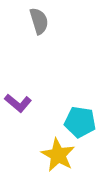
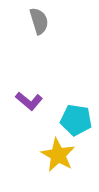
purple L-shape: moved 11 px right, 2 px up
cyan pentagon: moved 4 px left, 2 px up
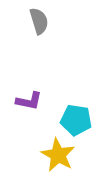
purple L-shape: rotated 28 degrees counterclockwise
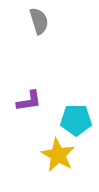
purple L-shape: rotated 20 degrees counterclockwise
cyan pentagon: rotated 8 degrees counterclockwise
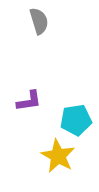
cyan pentagon: rotated 8 degrees counterclockwise
yellow star: moved 1 px down
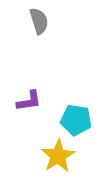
cyan pentagon: rotated 16 degrees clockwise
yellow star: rotated 12 degrees clockwise
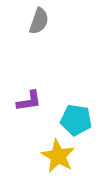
gray semicircle: rotated 36 degrees clockwise
yellow star: rotated 12 degrees counterclockwise
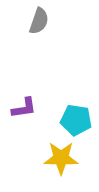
purple L-shape: moved 5 px left, 7 px down
yellow star: moved 3 px right, 2 px down; rotated 28 degrees counterclockwise
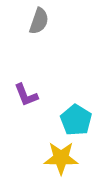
purple L-shape: moved 2 px right, 13 px up; rotated 76 degrees clockwise
cyan pentagon: rotated 24 degrees clockwise
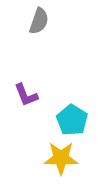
cyan pentagon: moved 4 px left
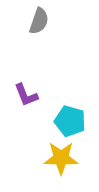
cyan pentagon: moved 2 px left, 1 px down; rotated 16 degrees counterclockwise
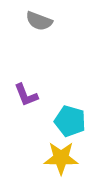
gray semicircle: rotated 92 degrees clockwise
